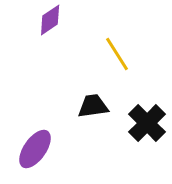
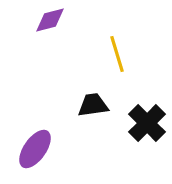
purple diamond: rotated 20 degrees clockwise
yellow line: rotated 15 degrees clockwise
black trapezoid: moved 1 px up
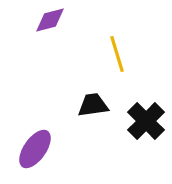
black cross: moved 1 px left, 2 px up
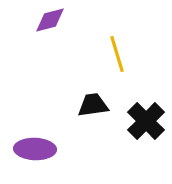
purple ellipse: rotated 57 degrees clockwise
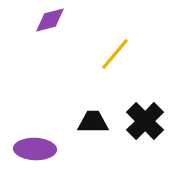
yellow line: moved 2 px left; rotated 57 degrees clockwise
black trapezoid: moved 17 px down; rotated 8 degrees clockwise
black cross: moved 1 px left
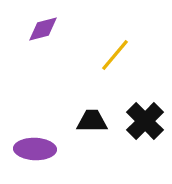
purple diamond: moved 7 px left, 9 px down
yellow line: moved 1 px down
black trapezoid: moved 1 px left, 1 px up
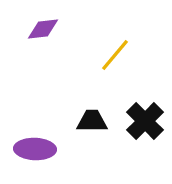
purple diamond: rotated 8 degrees clockwise
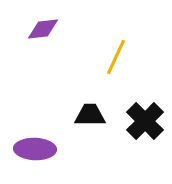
yellow line: moved 1 px right, 2 px down; rotated 15 degrees counterclockwise
black trapezoid: moved 2 px left, 6 px up
